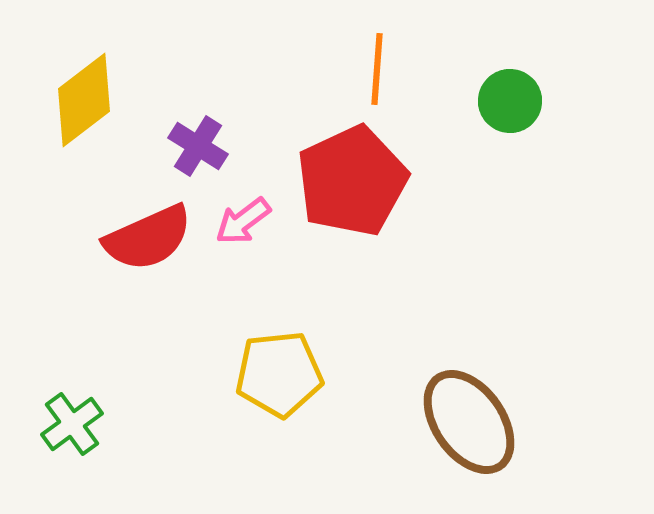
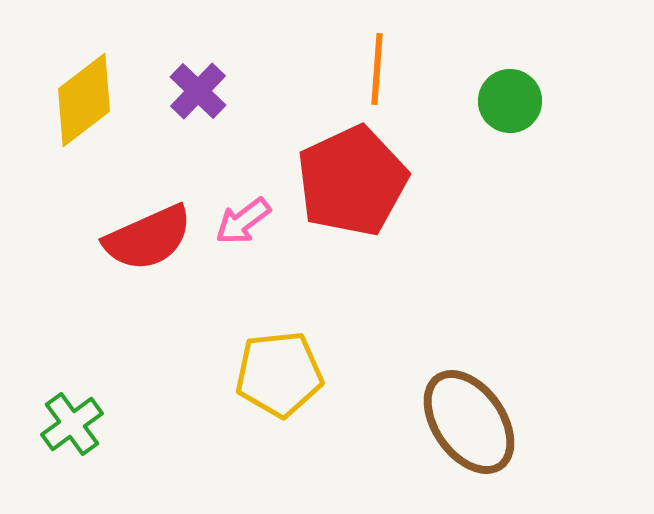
purple cross: moved 55 px up; rotated 12 degrees clockwise
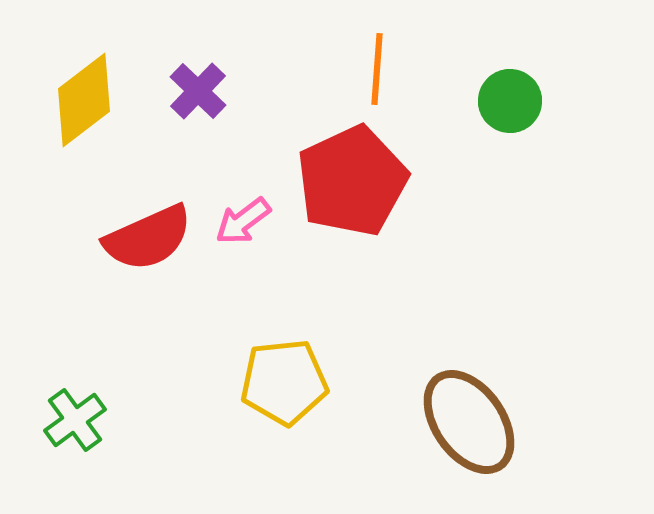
yellow pentagon: moved 5 px right, 8 px down
green cross: moved 3 px right, 4 px up
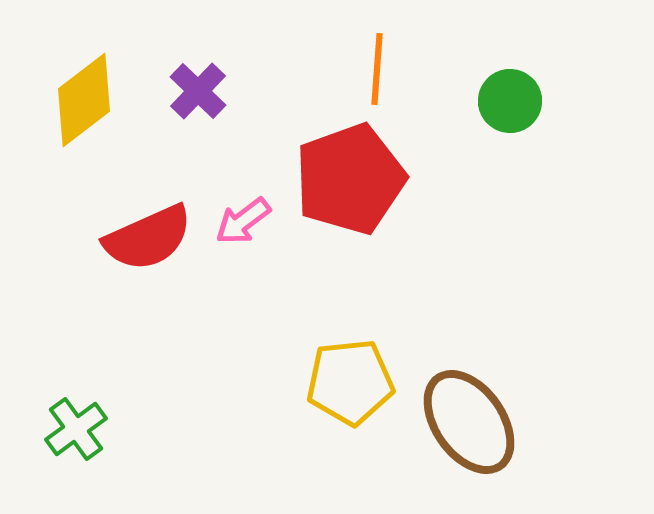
red pentagon: moved 2 px left, 2 px up; rotated 5 degrees clockwise
yellow pentagon: moved 66 px right
green cross: moved 1 px right, 9 px down
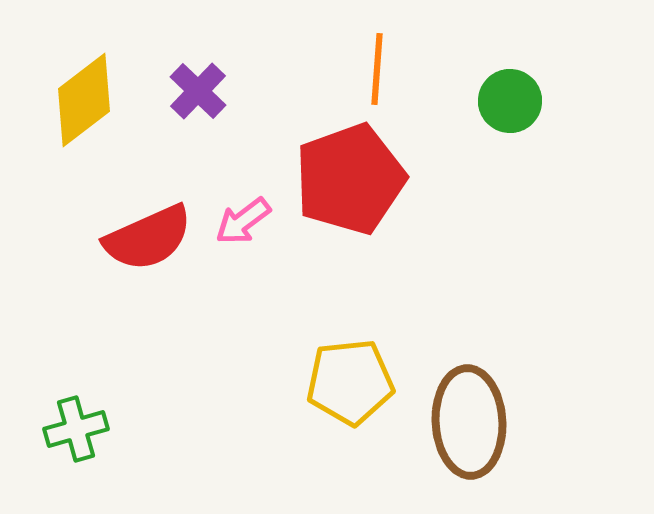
brown ellipse: rotated 32 degrees clockwise
green cross: rotated 20 degrees clockwise
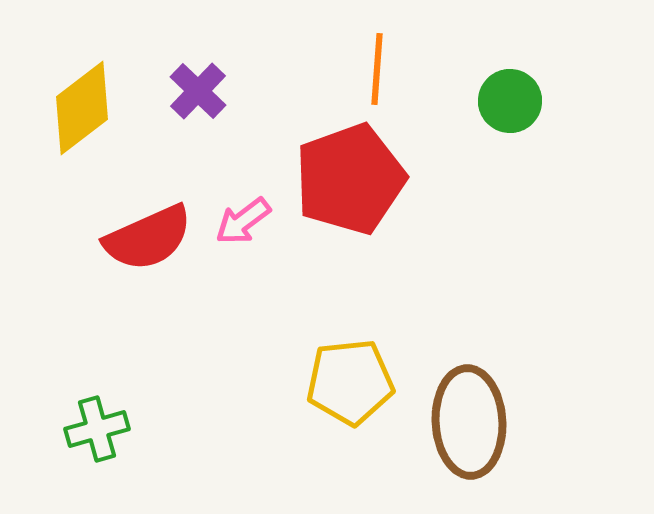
yellow diamond: moved 2 px left, 8 px down
green cross: moved 21 px right
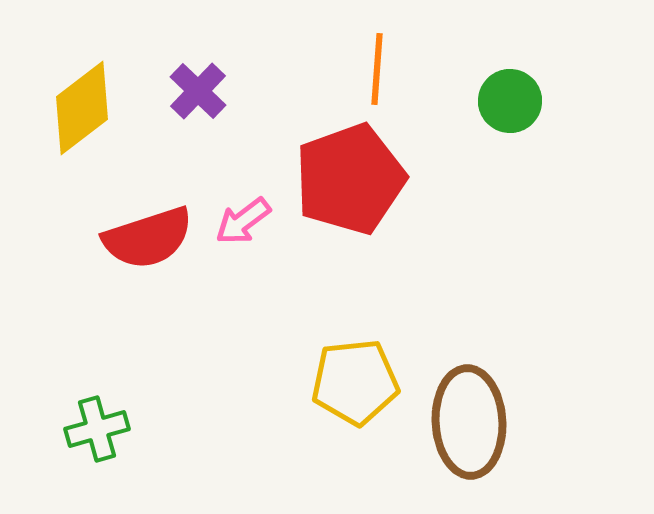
red semicircle: rotated 6 degrees clockwise
yellow pentagon: moved 5 px right
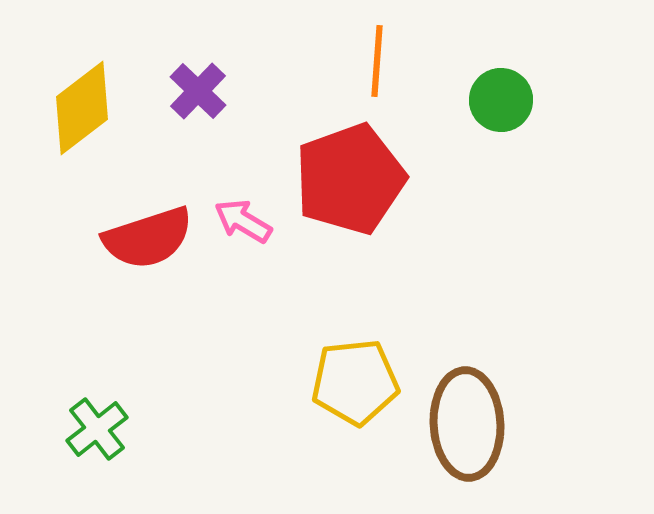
orange line: moved 8 px up
green circle: moved 9 px left, 1 px up
pink arrow: rotated 68 degrees clockwise
brown ellipse: moved 2 px left, 2 px down
green cross: rotated 22 degrees counterclockwise
